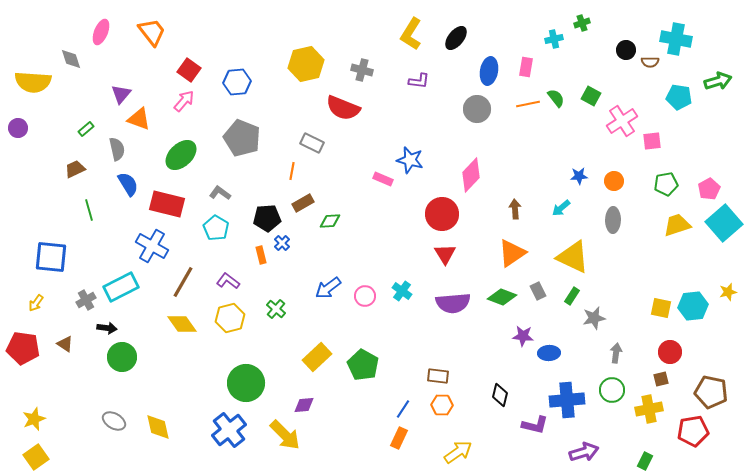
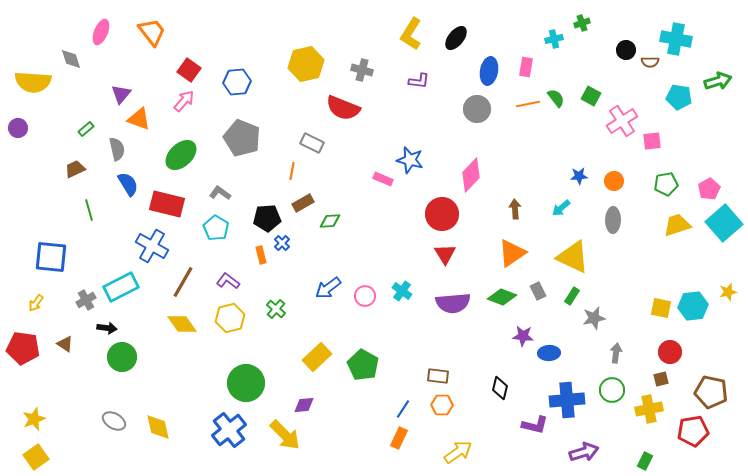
black diamond at (500, 395): moved 7 px up
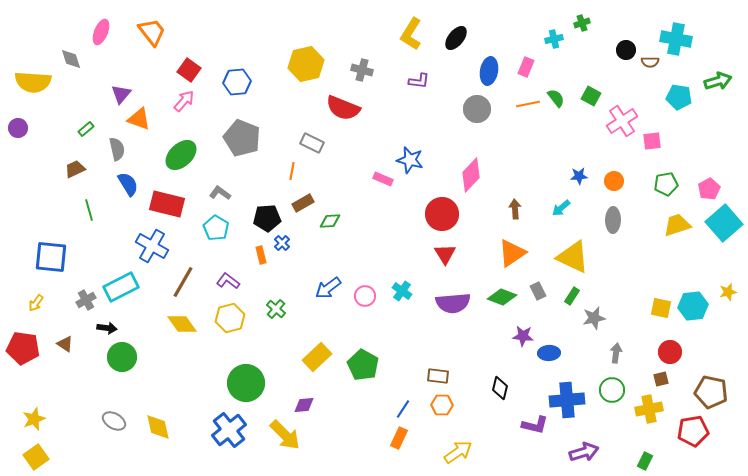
pink rectangle at (526, 67): rotated 12 degrees clockwise
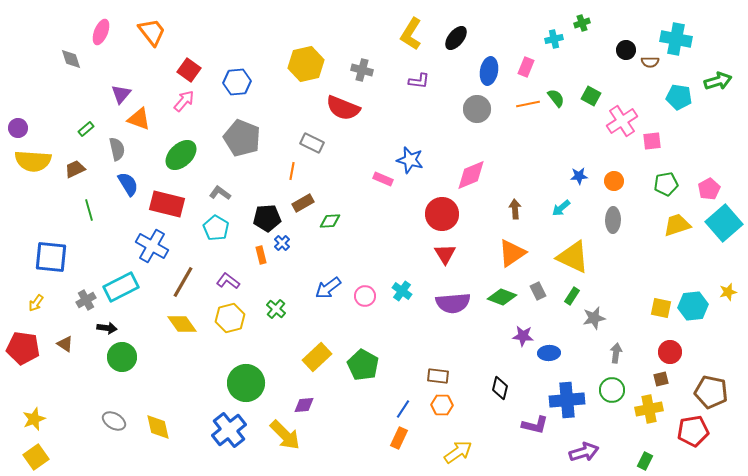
yellow semicircle at (33, 82): moved 79 px down
pink diamond at (471, 175): rotated 24 degrees clockwise
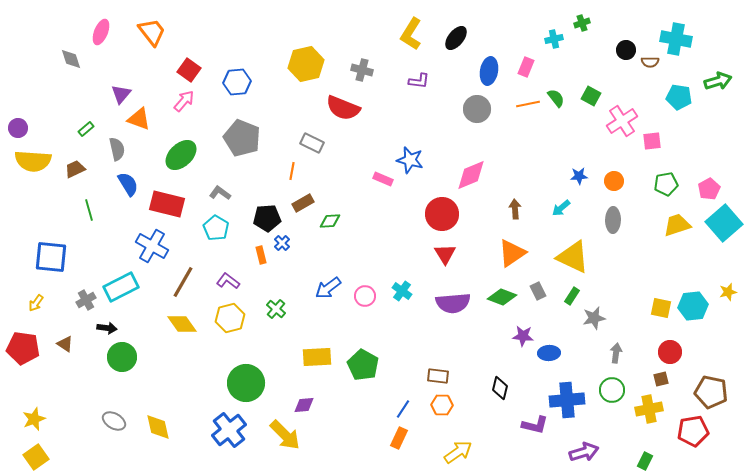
yellow rectangle at (317, 357): rotated 40 degrees clockwise
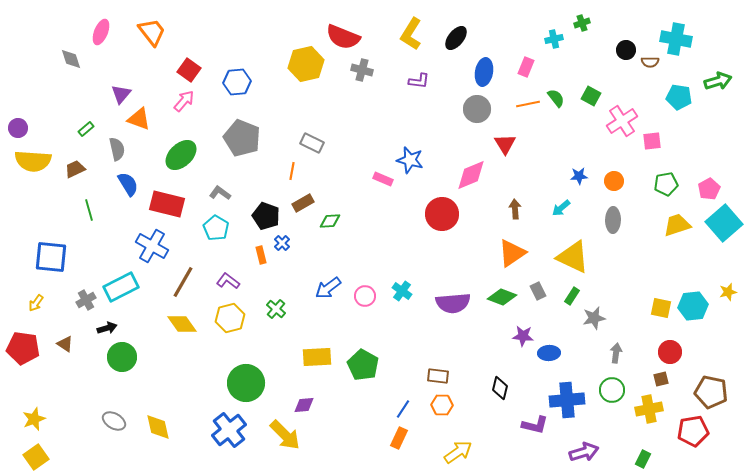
blue ellipse at (489, 71): moved 5 px left, 1 px down
red semicircle at (343, 108): moved 71 px up
black pentagon at (267, 218): moved 1 px left, 2 px up; rotated 24 degrees clockwise
red triangle at (445, 254): moved 60 px right, 110 px up
black arrow at (107, 328): rotated 24 degrees counterclockwise
green rectangle at (645, 461): moved 2 px left, 2 px up
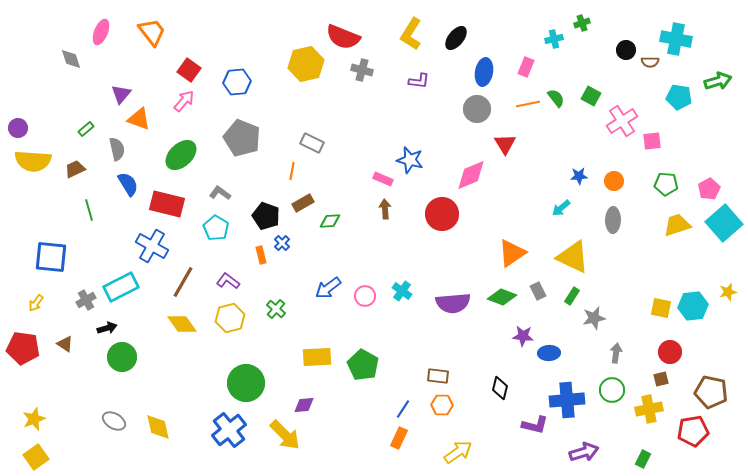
green pentagon at (666, 184): rotated 15 degrees clockwise
brown arrow at (515, 209): moved 130 px left
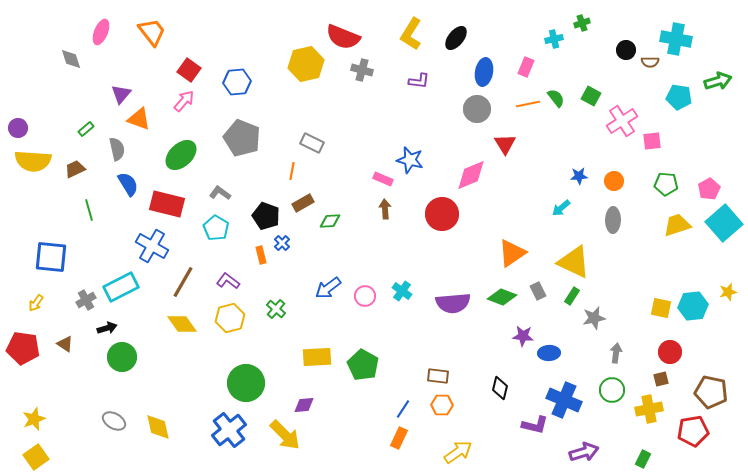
yellow triangle at (573, 257): moved 1 px right, 5 px down
blue cross at (567, 400): moved 3 px left; rotated 28 degrees clockwise
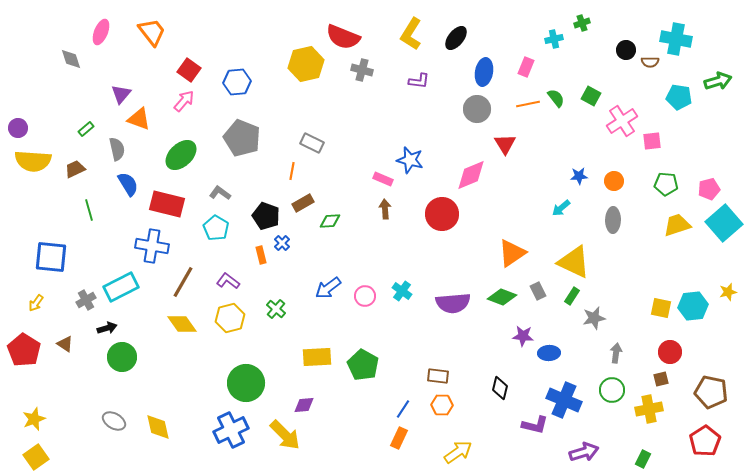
pink pentagon at (709, 189): rotated 15 degrees clockwise
blue cross at (152, 246): rotated 20 degrees counterclockwise
red pentagon at (23, 348): moved 1 px right, 2 px down; rotated 24 degrees clockwise
blue cross at (229, 430): moved 2 px right; rotated 12 degrees clockwise
red pentagon at (693, 431): moved 12 px right, 10 px down; rotated 24 degrees counterclockwise
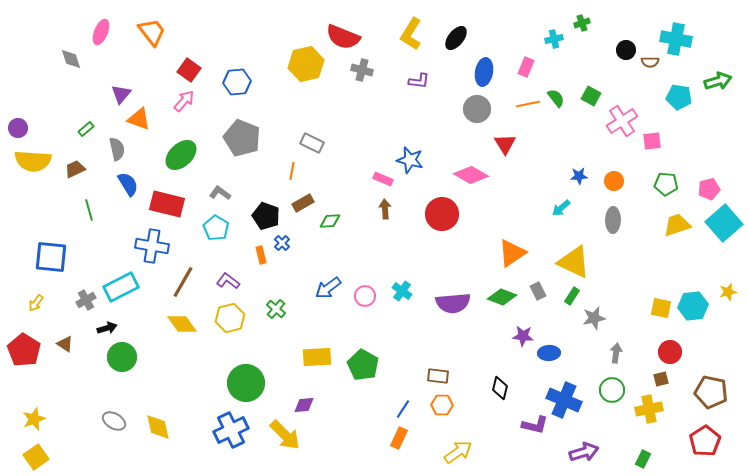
pink diamond at (471, 175): rotated 52 degrees clockwise
